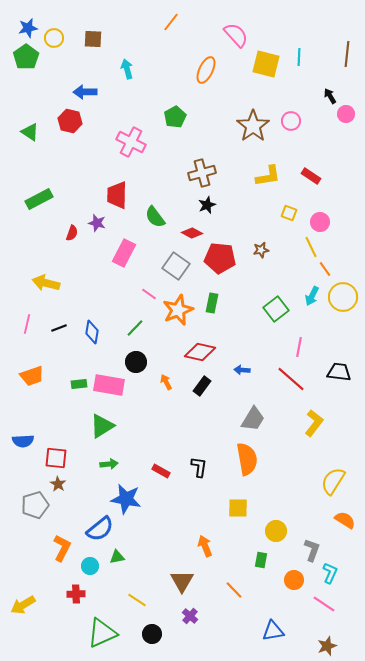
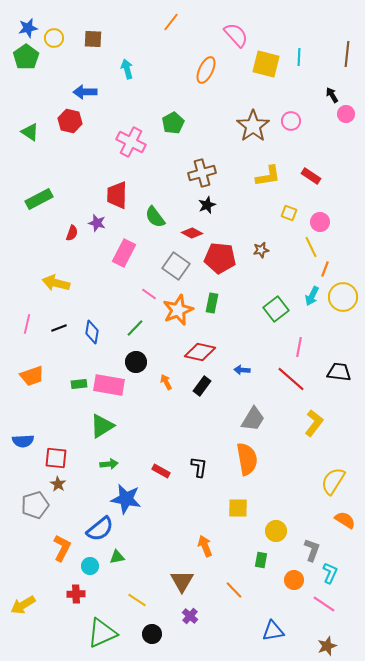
black arrow at (330, 96): moved 2 px right, 1 px up
green pentagon at (175, 117): moved 2 px left, 6 px down
orange line at (325, 269): rotated 56 degrees clockwise
yellow arrow at (46, 283): moved 10 px right
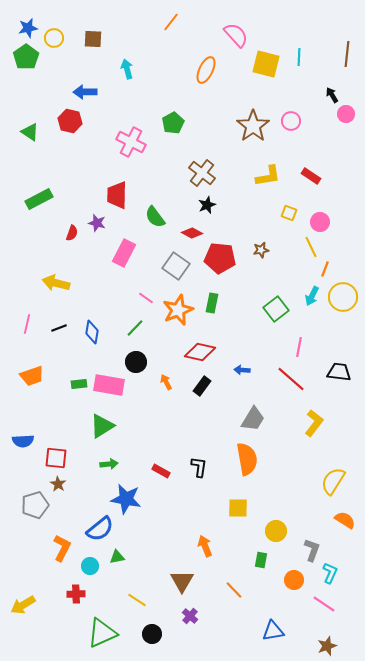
brown cross at (202, 173): rotated 36 degrees counterclockwise
pink line at (149, 294): moved 3 px left, 4 px down
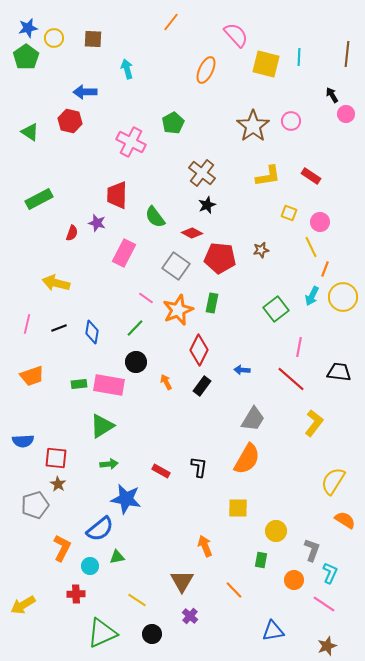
red diamond at (200, 352): moved 1 px left, 2 px up; rotated 76 degrees counterclockwise
orange semicircle at (247, 459): rotated 40 degrees clockwise
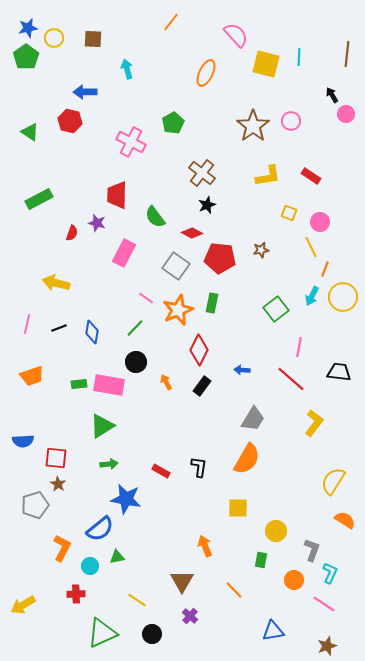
orange ellipse at (206, 70): moved 3 px down
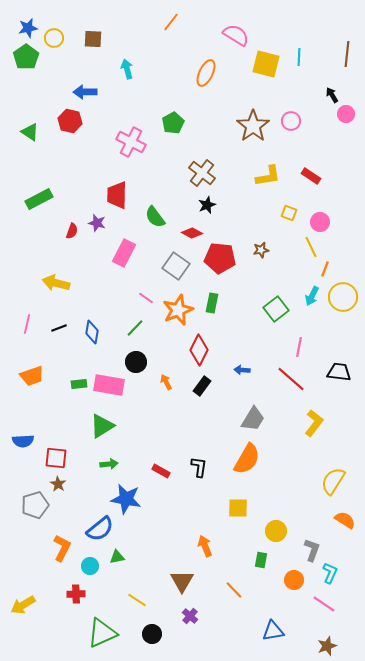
pink semicircle at (236, 35): rotated 16 degrees counterclockwise
red semicircle at (72, 233): moved 2 px up
